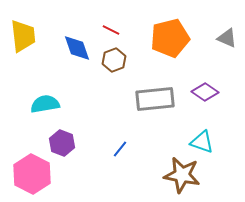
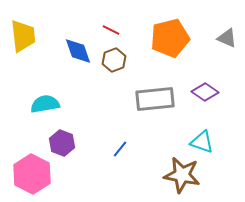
blue diamond: moved 1 px right, 3 px down
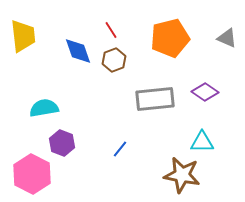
red line: rotated 30 degrees clockwise
cyan semicircle: moved 1 px left, 4 px down
cyan triangle: rotated 20 degrees counterclockwise
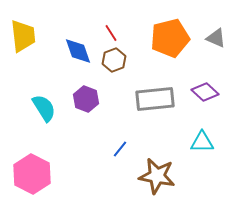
red line: moved 3 px down
gray triangle: moved 11 px left
purple diamond: rotated 8 degrees clockwise
cyan semicircle: rotated 68 degrees clockwise
purple hexagon: moved 24 px right, 44 px up
brown star: moved 25 px left, 1 px down
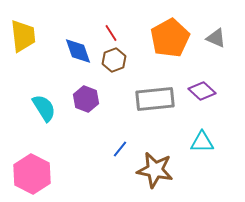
orange pentagon: rotated 15 degrees counterclockwise
purple diamond: moved 3 px left, 1 px up
brown star: moved 2 px left, 6 px up
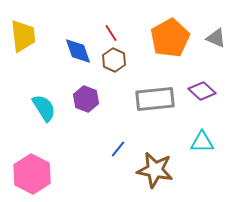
brown hexagon: rotated 15 degrees counterclockwise
blue line: moved 2 px left
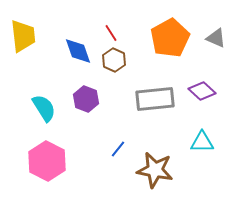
pink hexagon: moved 15 px right, 13 px up
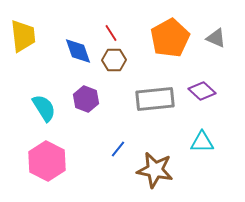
brown hexagon: rotated 25 degrees counterclockwise
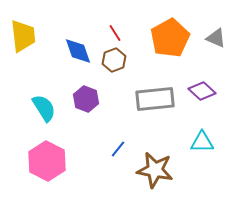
red line: moved 4 px right
brown hexagon: rotated 20 degrees counterclockwise
